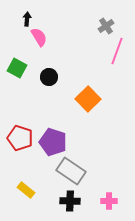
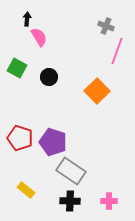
gray cross: rotated 35 degrees counterclockwise
orange square: moved 9 px right, 8 px up
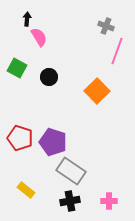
black cross: rotated 12 degrees counterclockwise
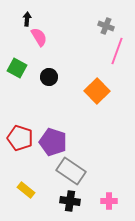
black cross: rotated 18 degrees clockwise
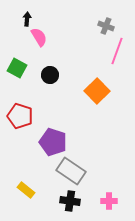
black circle: moved 1 px right, 2 px up
red pentagon: moved 22 px up
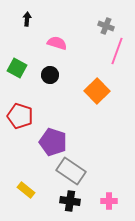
pink semicircle: moved 18 px right, 6 px down; rotated 42 degrees counterclockwise
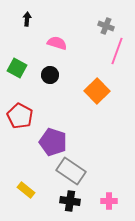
red pentagon: rotated 10 degrees clockwise
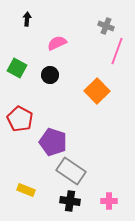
pink semicircle: rotated 42 degrees counterclockwise
red pentagon: moved 3 px down
yellow rectangle: rotated 18 degrees counterclockwise
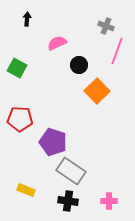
black circle: moved 29 px right, 10 px up
red pentagon: rotated 25 degrees counterclockwise
black cross: moved 2 px left
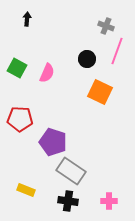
pink semicircle: moved 10 px left, 30 px down; rotated 138 degrees clockwise
black circle: moved 8 px right, 6 px up
orange square: moved 3 px right, 1 px down; rotated 20 degrees counterclockwise
